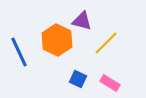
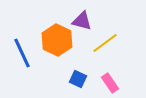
yellow line: moved 1 px left; rotated 8 degrees clockwise
blue line: moved 3 px right, 1 px down
pink rectangle: rotated 24 degrees clockwise
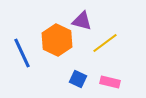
pink rectangle: moved 1 px up; rotated 42 degrees counterclockwise
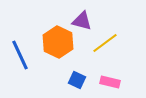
orange hexagon: moved 1 px right, 2 px down
blue line: moved 2 px left, 2 px down
blue square: moved 1 px left, 1 px down
